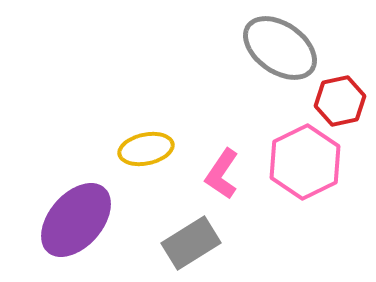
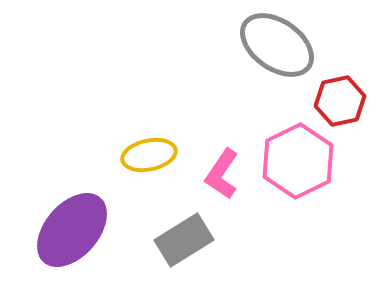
gray ellipse: moved 3 px left, 3 px up
yellow ellipse: moved 3 px right, 6 px down
pink hexagon: moved 7 px left, 1 px up
purple ellipse: moved 4 px left, 10 px down
gray rectangle: moved 7 px left, 3 px up
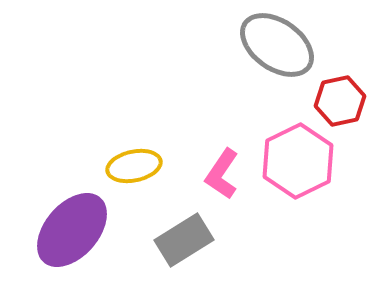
yellow ellipse: moved 15 px left, 11 px down
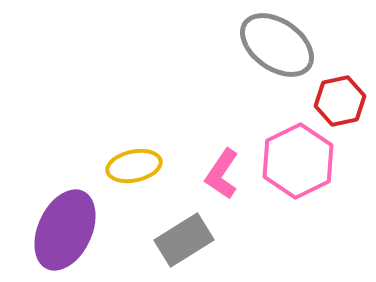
purple ellipse: moved 7 px left; rotated 16 degrees counterclockwise
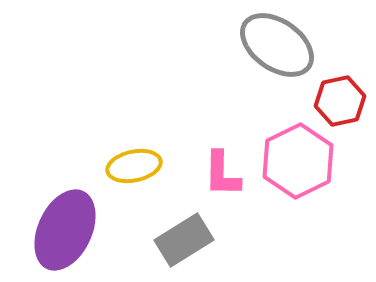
pink L-shape: rotated 33 degrees counterclockwise
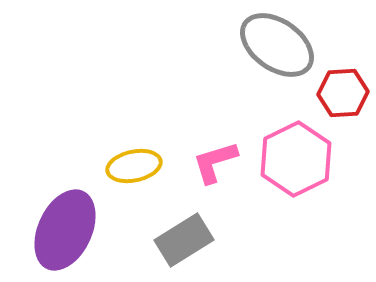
red hexagon: moved 3 px right, 8 px up; rotated 9 degrees clockwise
pink hexagon: moved 2 px left, 2 px up
pink L-shape: moved 7 px left, 12 px up; rotated 72 degrees clockwise
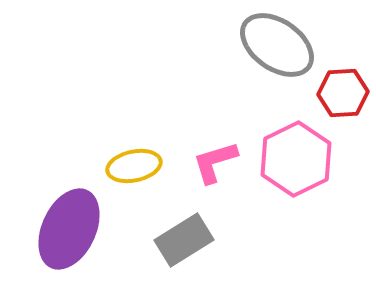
purple ellipse: moved 4 px right, 1 px up
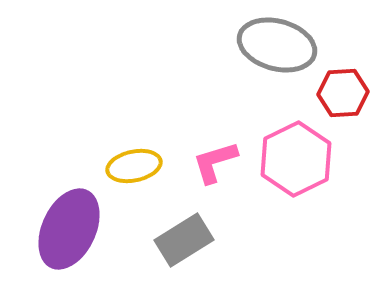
gray ellipse: rotated 20 degrees counterclockwise
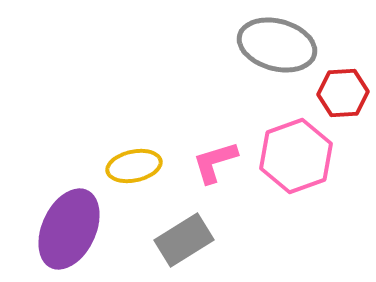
pink hexagon: moved 3 px up; rotated 6 degrees clockwise
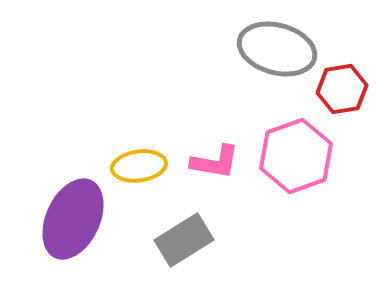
gray ellipse: moved 4 px down
red hexagon: moved 1 px left, 4 px up; rotated 6 degrees counterclockwise
pink L-shape: rotated 153 degrees counterclockwise
yellow ellipse: moved 5 px right; rotated 4 degrees clockwise
purple ellipse: moved 4 px right, 10 px up
